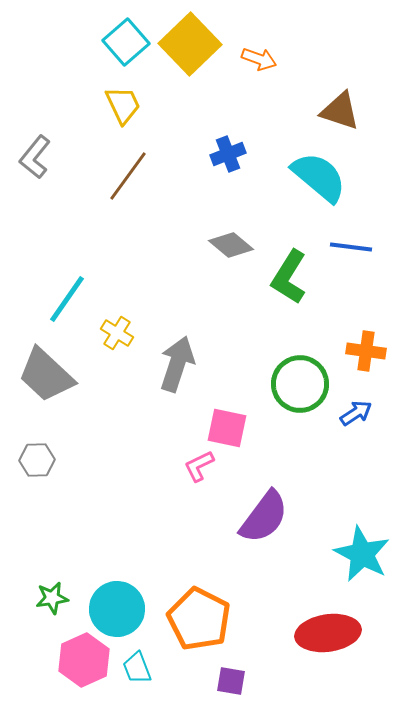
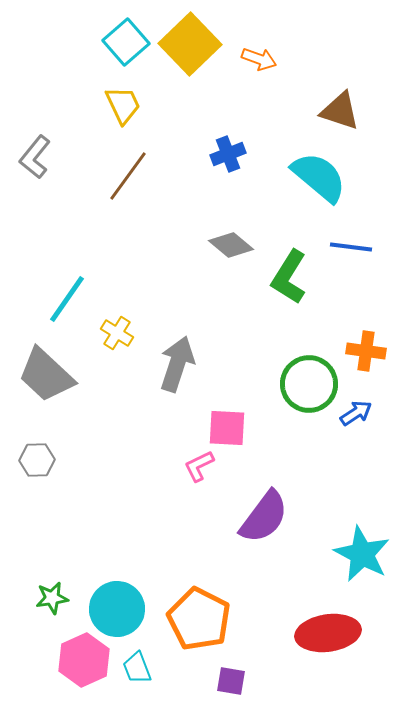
green circle: moved 9 px right
pink square: rotated 9 degrees counterclockwise
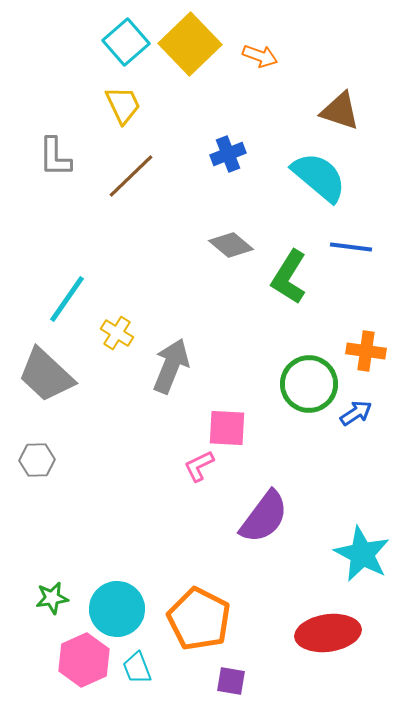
orange arrow: moved 1 px right, 3 px up
gray L-shape: moved 20 px right; rotated 39 degrees counterclockwise
brown line: moved 3 px right; rotated 10 degrees clockwise
gray arrow: moved 6 px left, 2 px down; rotated 4 degrees clockwise
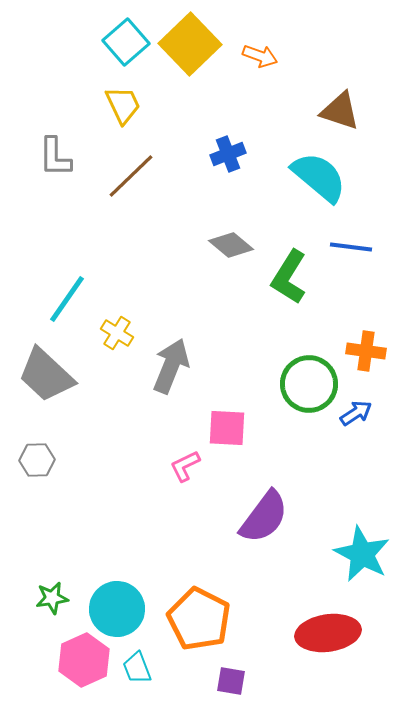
pink L-shape: moved 14 px left
